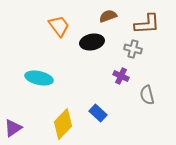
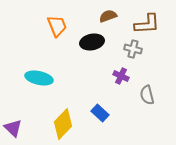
orange trapezoid: moved 2 px left; rotated 15 degrees clockwise
blue rectangle: moved 2 px right
purple triangle: rotated 42 degrees counterclockwise
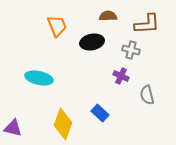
brown semicircle: rotated 18 degrees clockwise
gray cross: moved 2 px left, 1 px down
yellow diamond: rotated 24 degrees counterclockwise
purple triangle: rotated 30 degrees counterclockwise
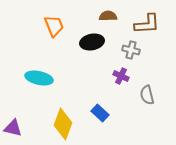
orange trapezoid: moved 3 px left
